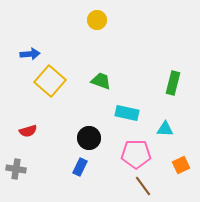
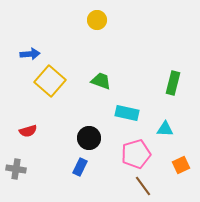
pink pentagon: rotated 16 degrees counterclockwise
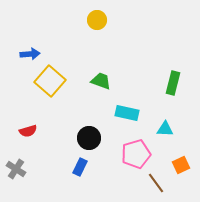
gray cross: rotated 24 degrees clockwise
brown line: moved 13 px right, 3 px up
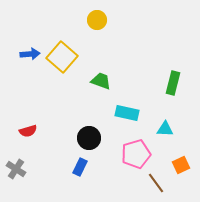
yellow square: moved 12 px right, 24 px up
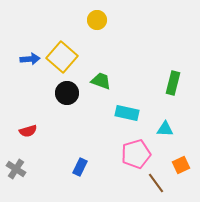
blue arrow: moved 5 px down
black circle: moved 22 px left, 45 px up
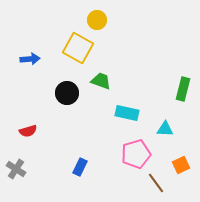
yellow square: moved 16 px right, 9 px up; rotated 12 degrees counterclockwise
green rectangle: moved 10 px right, 6 px down
